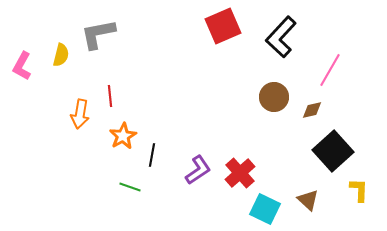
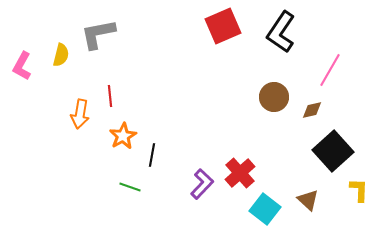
black L-shape: moved 5 px up; rotated 9 degrees counterclockwise
purple L-shape: moved 4 px right, 14 px down; rotated 12 degrees counterclockwise
cyan square: rotated 12 degrees clockwise
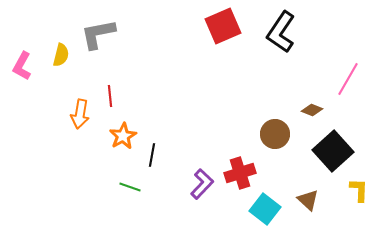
pink line: moved 18 px right, 9 px down
brown circle: moved 1 px right, 37 px down
brown diamond: rotated 35 degrees clockwise
red cross: rotated 24 degrees clockwise
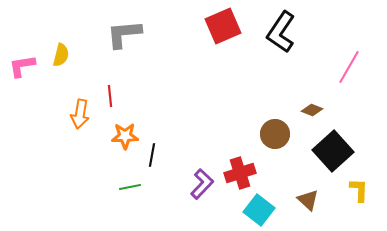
gray L-shape: moved 26 px right; rotated 6 degrees clockwise
pink L-shape: rotated 52 degrees clockwise
pink line: moved 1 px right, 12 px up
orange star: moved 2 px right; rotated 28 degrees clockwise
green line: rotated 30 degrees counterclockwise
cyan square: moved 6 px left, 1 px down
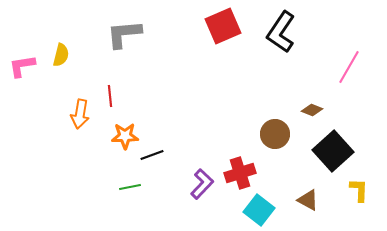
black line: rotated 60 degrees clockwise
brown triangle: rotated 15 degrees counterclockwise
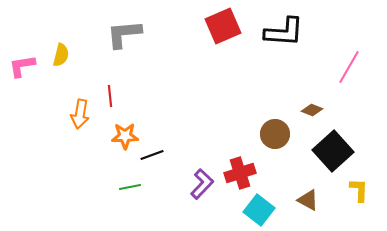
black L-shape: moved 3 px right; rotated 120 degrees counterclockwise
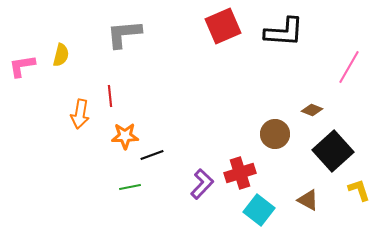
yellow L-shape: rotated 20 degrees counterclockwise
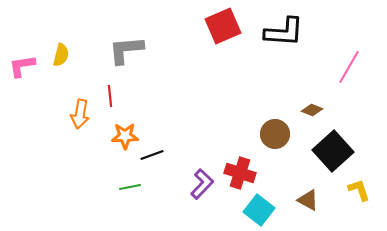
gray L-shape: moved 2 px right, 16 px down
red cross: rotated 36 degrees clockwise
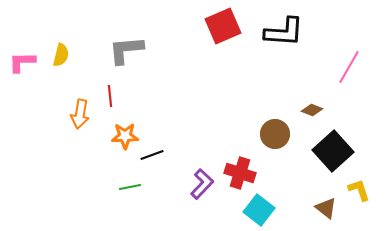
pink L-shape: moved 4 px up; rotated 8 degrees clockwise
brown triangle: moved 18 px right, 8 px down; rotated 10 degrees clockwise
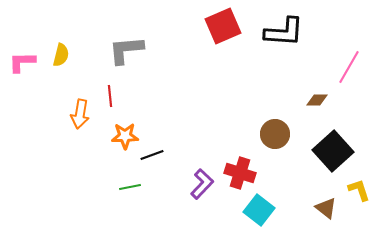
brown diamond: moved 5 px right, 10 px up; rotated 20 degrees counterclockwise
